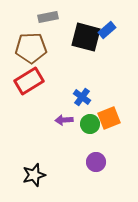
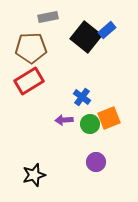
black square: rotated 24 degrees clockwise
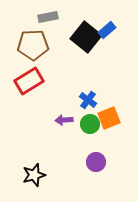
brown pentagon: moved 2 px right, 3 px up
blue cross: moved 6 px right, 3 px down
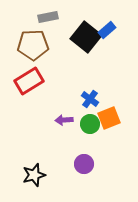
blue cross: moved 2 px right, 1 px up
purple circle: moved 12 px left, 2 px down
